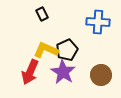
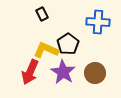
black pentagon: moved 1 px right, 6 px up; rotated 10 degrees counterclockwise
brown circle: moved 6 px left, 2 px up
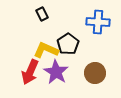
purple star: moved 7 px left
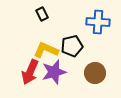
black pentagon: moved 4 px right, 2 px down; rotated 20 degrees clockwise
purple star: moved 2 px left; rotated 25 degrees clockwise
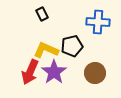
purple star: rotated 20 degrees counterclockwise
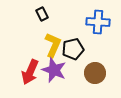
black pentagon: moved 1 px right, 3 px down
yellow L-shape: moved 7 px right, 5 px up; rotated 90 degrees clockwise
purple star: moved 2 px up; rotated 15 degrees counterclockwise
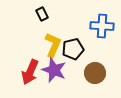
blue cross: moved 4 px right, 4 px down
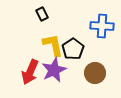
yellow L-shape: rotated 35 degrees counterclockwise
black pentagon: rotated 20 degrees counterclockwise
purple star: rotated 25 degrees clockwise
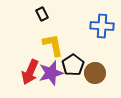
black pentagon: moved 16 px down
purple star: moved 3 px left, 3 px down; rotated 10 degrees clockwise
